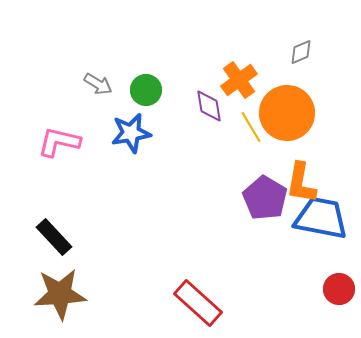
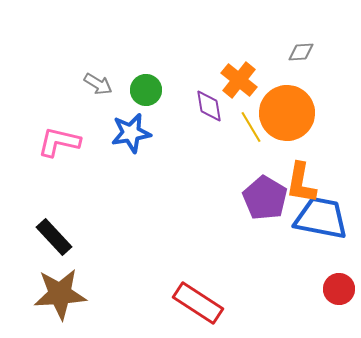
gray diamond: rotated 20 degrees clockwise
orange cross: rotated 15 degrees counterclockwise
red rectangle: rotated 9 degrees counterclockwise
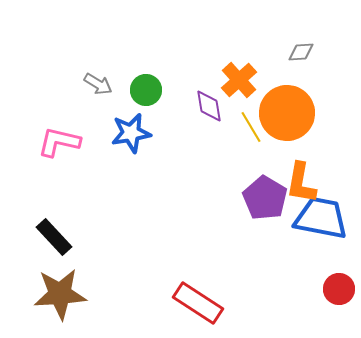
orange cross: rotated 9 degrees clockwise
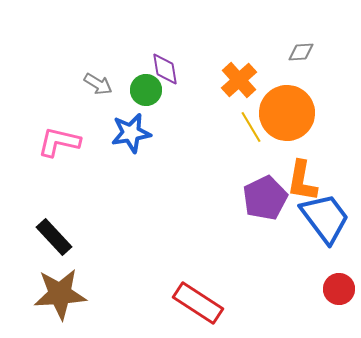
purple diamond: moved 44 px left, 37 px up
orange L-shape: moved 1 px right, 2 px up
purple pentagon: rotated 15 degrees clockwise
blue trapezoid: moved 4 px right; rotated 42 degrees clockwise
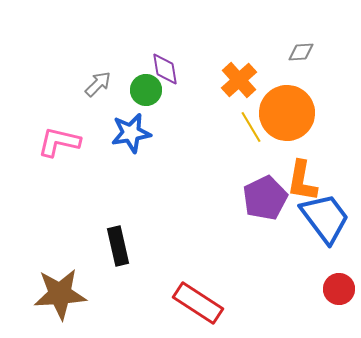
gray arrow: rotated 76 degrees counterclockwise
black rectangle: moved 64 px right, 9 px down; rotated 30 degrees clockwise
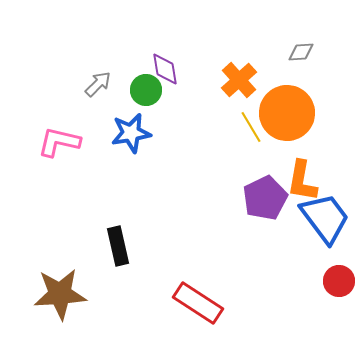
red circle: moved 8 px up
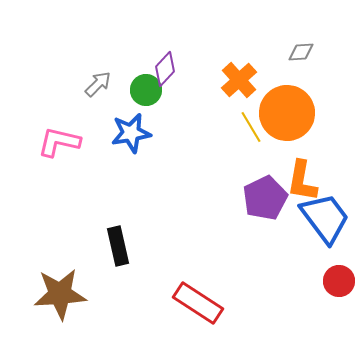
purple diamond: rotated 52 degrees clockwise
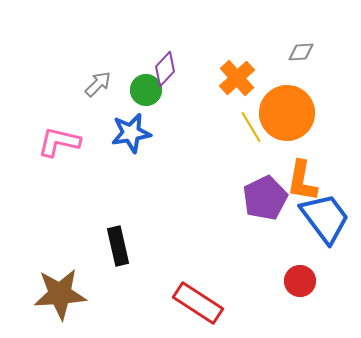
orange cross: moved 2 px left, 2 px up
red circle: moved 39 px left
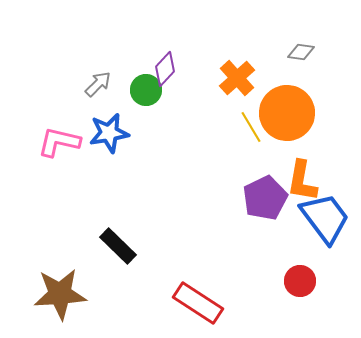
gray diamond: rotated 12 degrees clockwise
blue star: moved 22 px left
black rectangle: rotated 33 degrees counterclockwise
